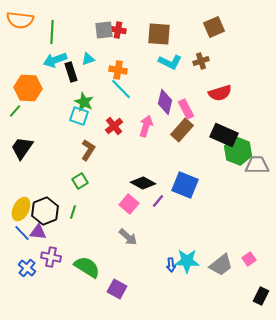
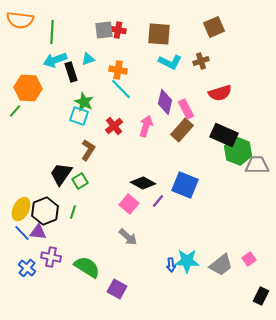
black trapezoid at (22, 148): moved 39 px right, 26 px down
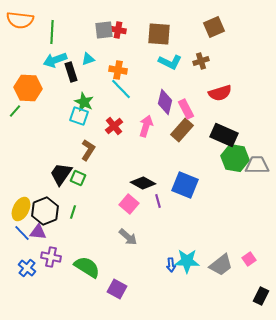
green hexagon at (238, 151): moved 3 px left, 7 px down; rotated 12 degrees counterclockwise
green square at (80, 181): moved 2 px left, 3 px up; rotated 35 degrees counterclockwise
purple line at (158, 201): rotated 56 degrees counterclockwise
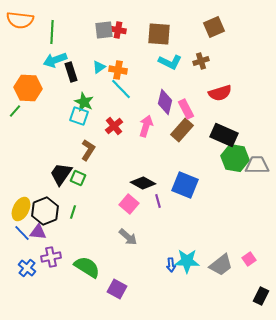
cyan triangle at (88, 59): moved 11 px right, 8 px down; rotated 16 degrees counterclockwise
purple cross at (51, 257): rotated 24 degrees counterclockwise
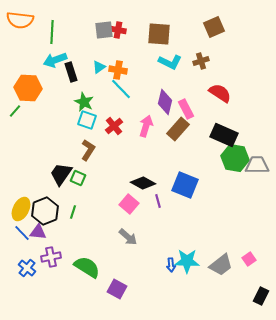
red semicircle at (220, 93): rotated 130 degrees counterclockwise
cyan square at (79, 116): moved 8 px right, 4 px down
brown rectangle at (182, 130): moved 4 px left, 1 px up
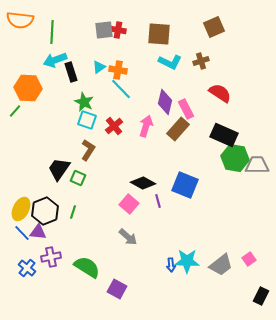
black trapezoid at (61, 174): moved 2 px left, 5 px up
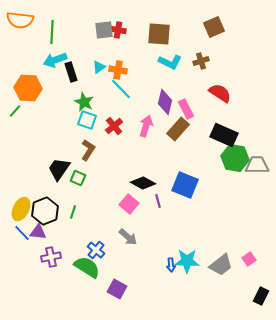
blue cross at (27, 268): moved 69 px right, 18 px up
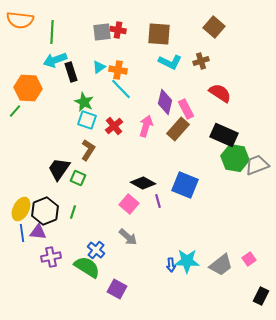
brown square at (214, 27): rotated 25 degrees counterclockwise
gray square at (104, 30): moved 2 px left, 2 px down
gray trapezoid at (257, 165): rotated 20 degrees counterclockwise
blue line at (22, 233): rotated 36 degrees clockwise
